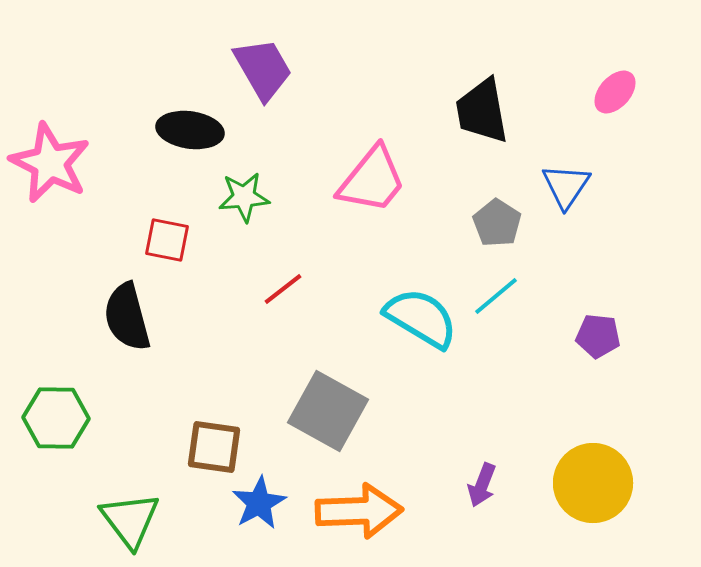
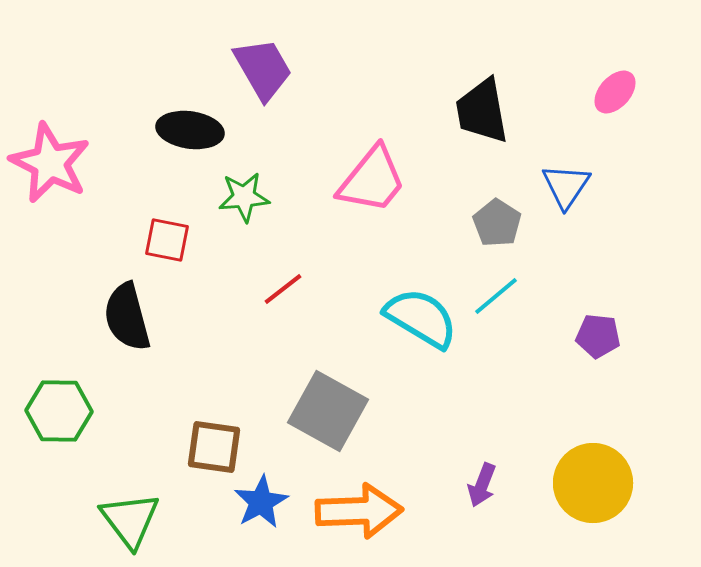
green hexagon: moved 3 px right, 7 px up
blue star: moved 2 px right, 1 px up
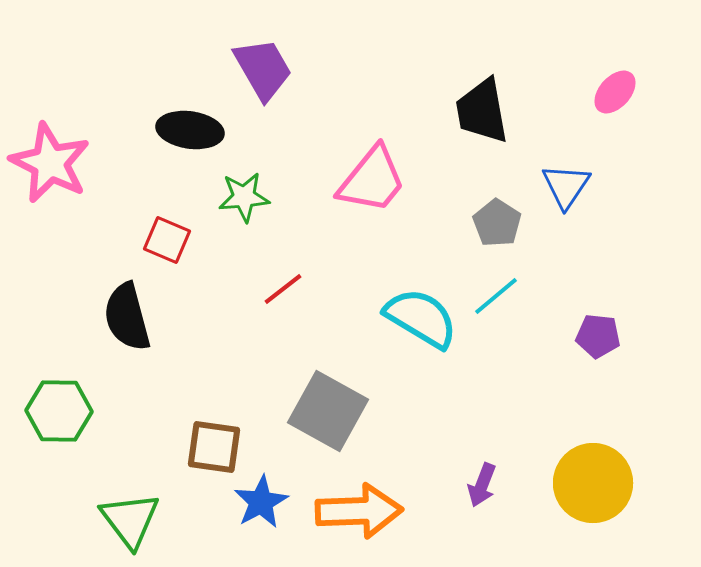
red square: rotated 12 degrees clockwise
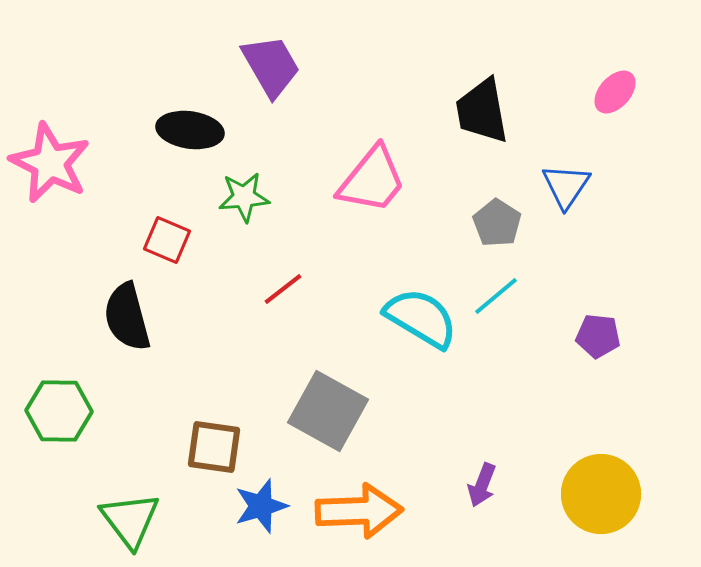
purple trapezoid: moved 8 px right, 3 px up
yellow circle: moved 8 px right, 11 px down
blue star: moved 4 px down; rotated 12 degrees clockwise
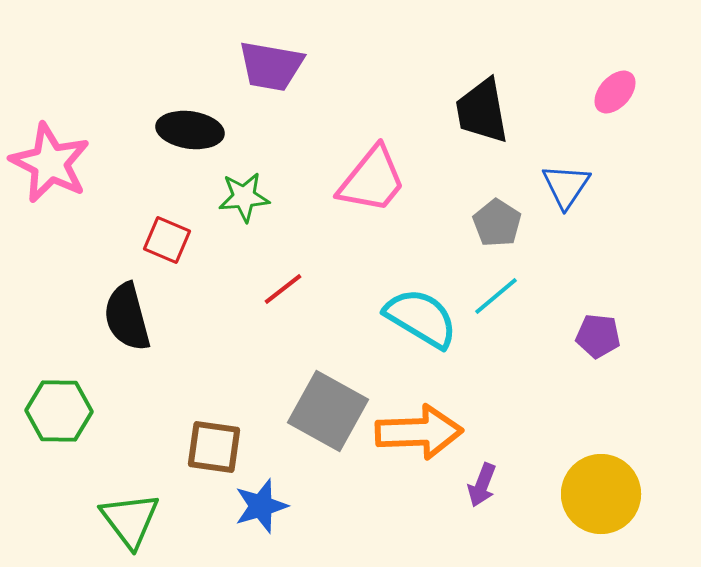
purple trapezoid: rotated 130 degrees clockwise
orange arrow: moved 60 px right, 79 px up
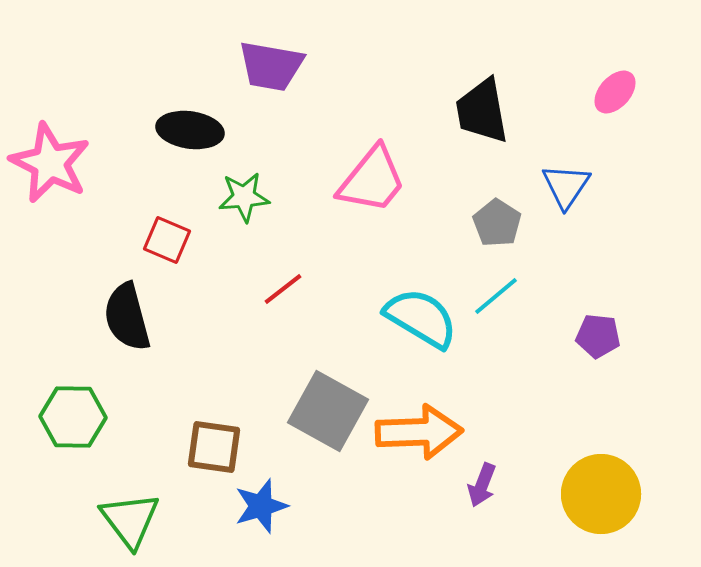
green hexagon: moved 14 px right, 6 px down
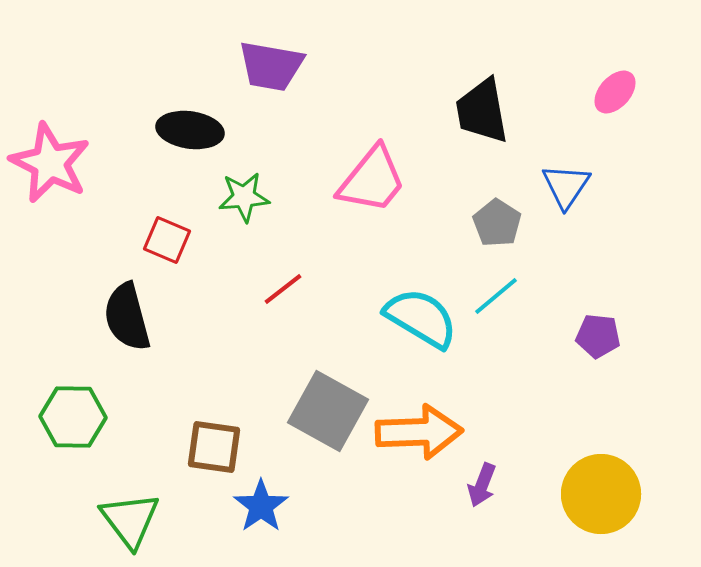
blue star: rotated 18 degrees counterclockwise
